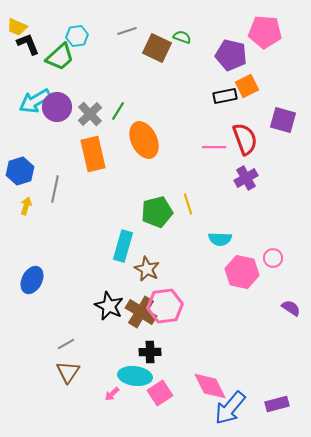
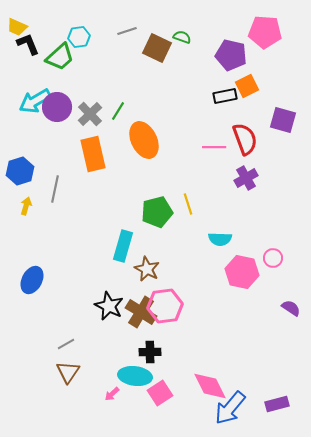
cyan hexagon at (77, 36): moved 2 px right, 1 px down
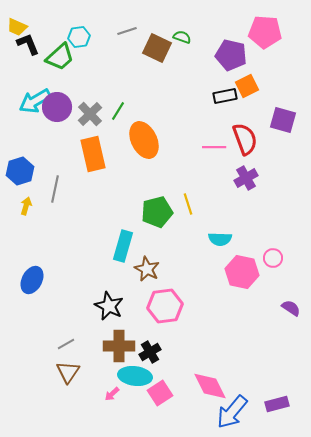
brown cross at (141, 312): moved 22 px left, 34 px down; rotated 32 degrees counterclockwise
black cross at (150, 352): rotated 30 degrees counterclockwise
blue arrow at (230, 408): moved 2 px right, 4 px down
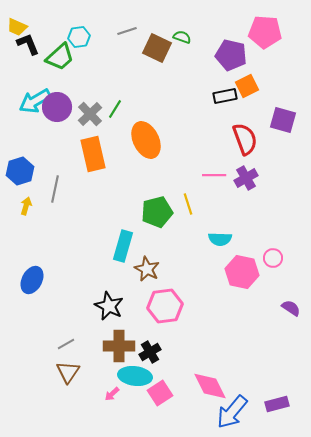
green line at (118, 111): moved 3 px left, 2 px up
orange ellipse at (144, 140): moved 2 px right
pink line at (214, 147): moved 28 px down
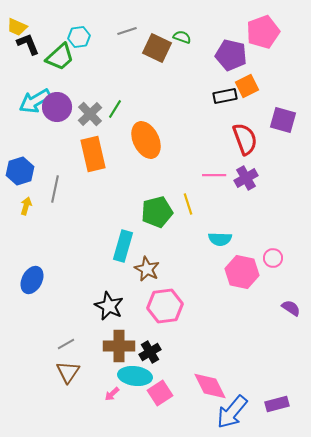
pink pentagon at (265, 32): moved 2 px left; rotated 24 degrees counterclockwise
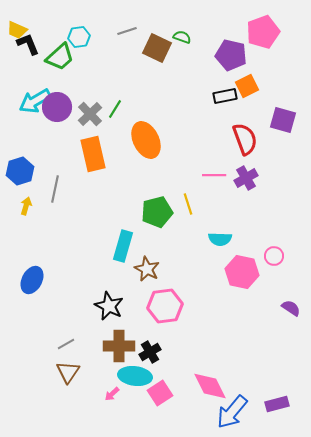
yellow trapezoid at (17, 27): moved 3 px down
pink circle at (273, 258): moved 1 px right, 2 px up
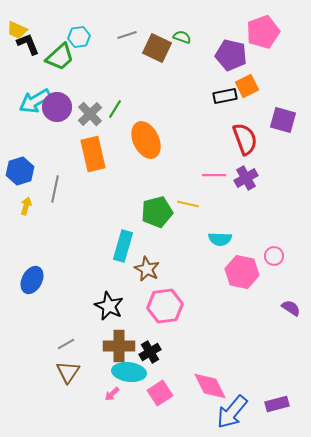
gray line at (127, 31): moved 4 px down
yellow line at (188, 204): rotated 60 degrees counterclockwise
cyan ellipse at (135, 376): moved 6 px left, 4 px up
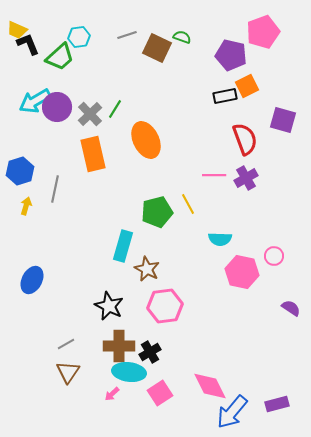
yellow line at (188, 204): rotated 50 degrees clockwise
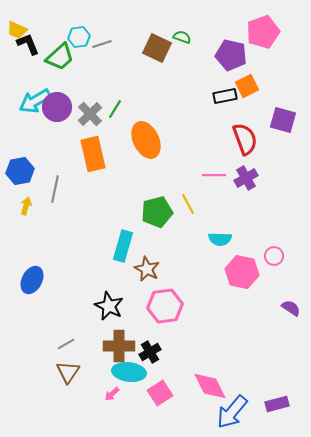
gray line at (127, 35): moved 25 px left, 9 px down
blue hexagon at (20, 171): rotated 8 degrees clockwise
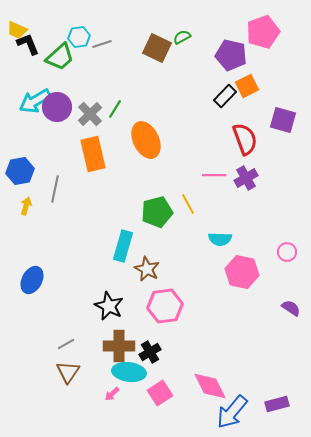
green semicircle at (182, 37): rotated 48 degrees counterclockwise
black rectangle at (225, 96): rotated 35 degrees counterclockwise
pink circle at (274, 256): moved 13 px right, 4 px up
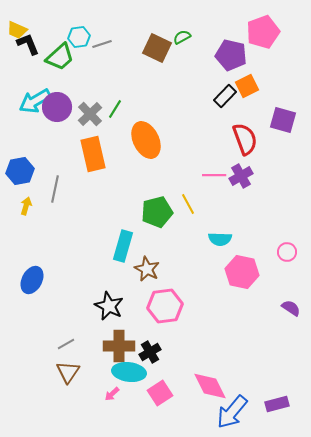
purple cross at (246, 178): moved 5 px left, 2 px up
